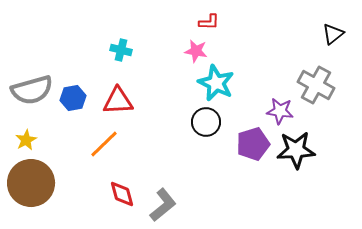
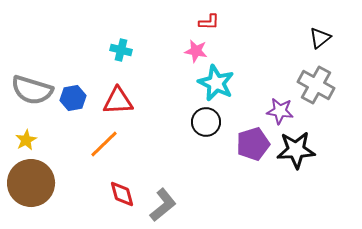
black triangle: moved 13 px left, 4 px down
gray semicircle: rotated 33 degrees clockwise
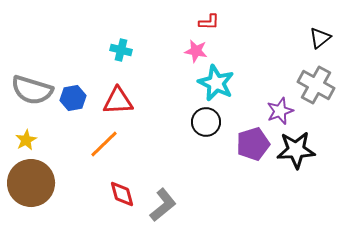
purple star: rotated 28 degrees counterclockwise
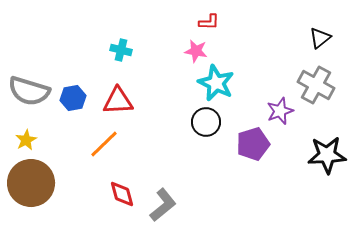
gray semicircle: moved 3 px left, 1 px down
black star: moved 31 px right, 5 px down
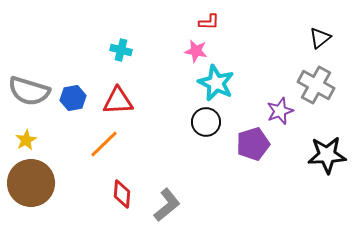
red diamond: rotated 20 degrees clockwise
gray L-shape: moved 4 px right
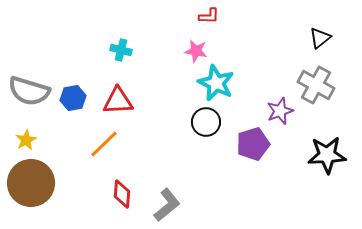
red L-shape: moved 6 px up
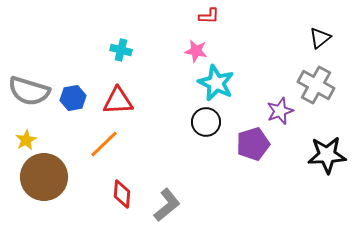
brown circle: moved 13 px right, 6 px up
